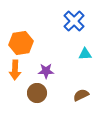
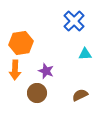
purple star: rotated 21 degrees clockwise
brown semicircle: moved 1 px left
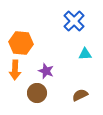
orange hexagon: rotated 15 degrees clockwise
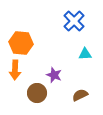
purple star: moved 8 px right, 4 px down
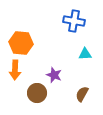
blue cross: rotated 35 degrees counterclockwise
brown semicircle: moved 2 px right, 1 px up; rotated 35 degrees counterclockwise
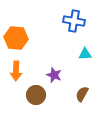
orange hexagon: moved 5 px left, 5 px up
orange arrow: moved 1 px right, 1 px down
brown circle: moved 1 px left, 2 px down
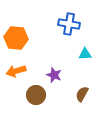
blue cross: moved 5 px left, 3 px down
orange arrow: rotated 72 degrees clockwise
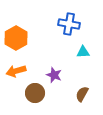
orange hexagon: rotated 25 degrees clockwise
cyan triangle: moved 2 px left, 2 px up
brown circle: moved 1 px left, 2 px up
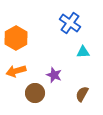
blue cross: moved 1 px right, 1 px up; rotated 25 degrees clockwise
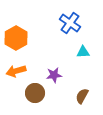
purple star: rotated 28 degrees counterclockwise
brown semicircle: moved 2 px down
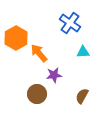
orange arrow: moved 23 px right, 18 px up; rotated 66 degrees clockwise
brown circle: moved 2 px right, 1 px down
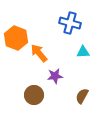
blue cross: rotated 20 degrees counterclockwise
orange hexagon: rotated 10 degrees counterclockwise
purple star: moved 1 px right, 1 px down
brown circle: moved 3 px left, 1 px down
